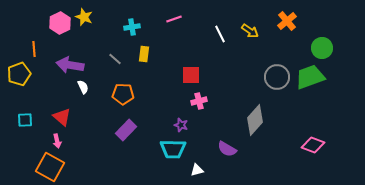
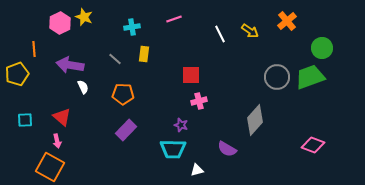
yellow pentagon: moved 2 px left
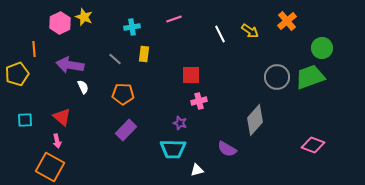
purple star: moved 1 px left, 2 px up
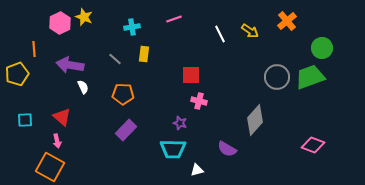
pink cross: rotated 28 degrees clockwise
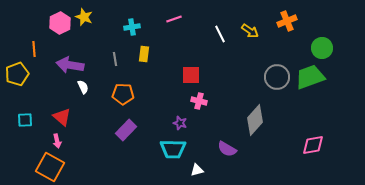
orange cross: rotated 18 degrees clockwise
gray line: rotated 40 degrees clockwise
pink diamond: rotated 30 degrees counterclockwise
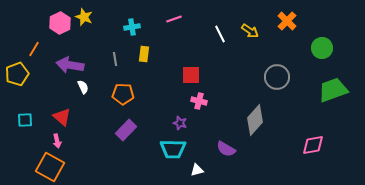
orange cross: rotated 24 degrees counterclockwise
orange line: rotated 35 degrees clockwise
green trapezoid: moved 23 px right, 13 px down
purple semicircle: moved 1 px left
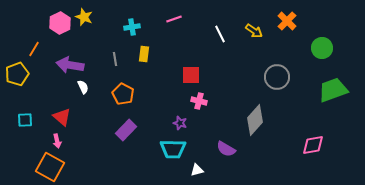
yellow arrow: moved 4 px right
orange pentagon: rotated 25 degrees clockwise
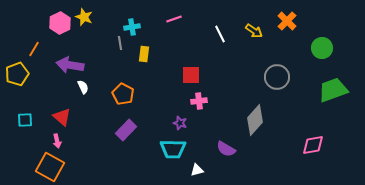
gray line: moved 5 px right, 16 px up
pink cross: rotated 21 degrees counterclockwise
